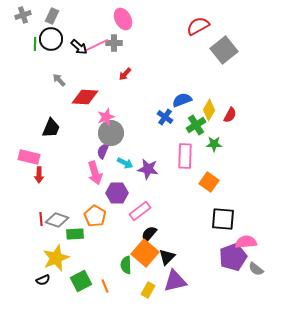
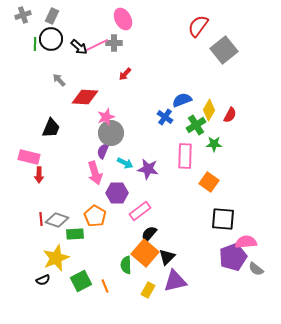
red semicircle at (198, 26): rotated 25 degrees counterclockwise
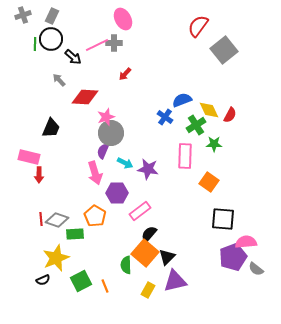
black arrow at (79, 47): moved 6 px left, 10 px down
yellow diamond at (209, 110): rotated 55 degrees counterclockwise
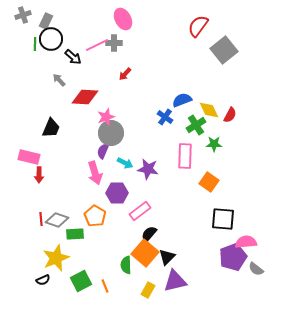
gray rectangle at (52, 16): moved 6 px left, 5 px down
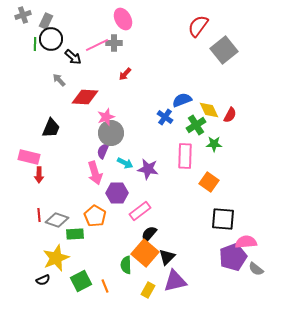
red line at (41, 219): moved 2 px left, 4 px up
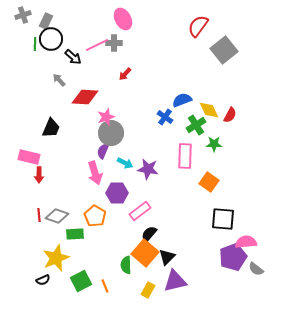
gray diamond at (57, 220): moved 4 px up
